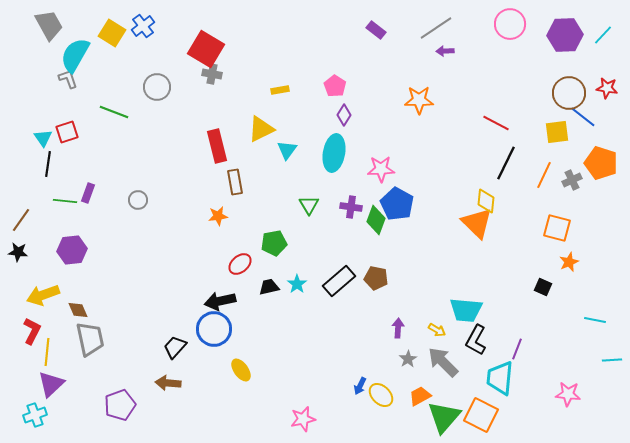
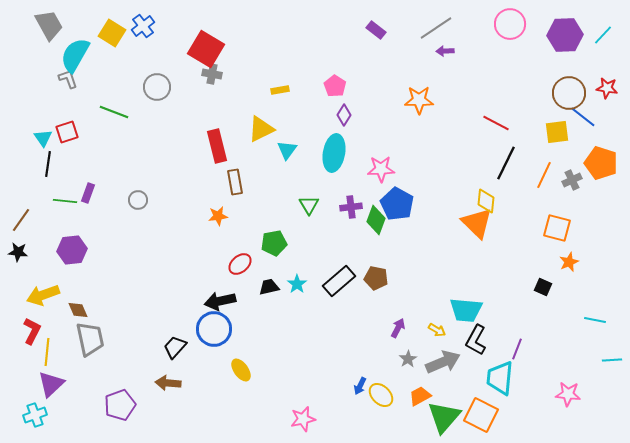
purple cross at (351, 207): rotated 15 degrees counterclockwise
purple arrow at (398, 328): rotated 24 degrees clockwise
gray arrow at (443, 362): rotated 112 degrees clockwise
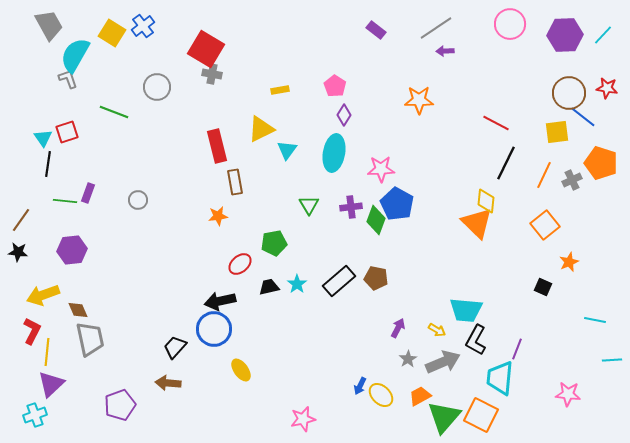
orange square at (557, 228): moved 12 px left, 3 px up; rotated 36 degrees clockwise
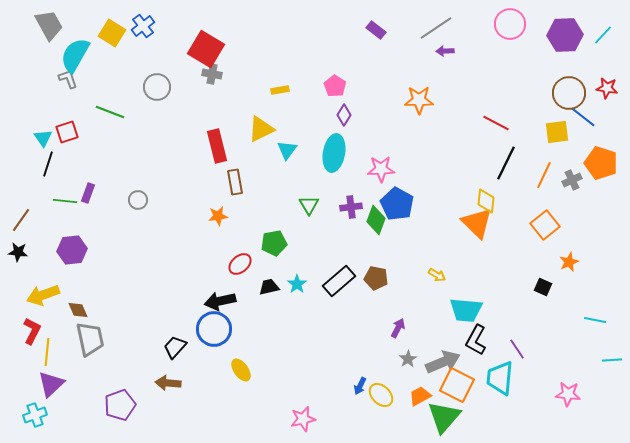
green line at (114, 112): moved 4 px left
black line at (48, 164): rotated 10 degrees clockwise
yellow arrow at (437, 330): moved 55 px up
purple line at (517, 349): rotated 55 degrees counterclockwise
orange square at (481, 415): moved 24 px left, 30 px up
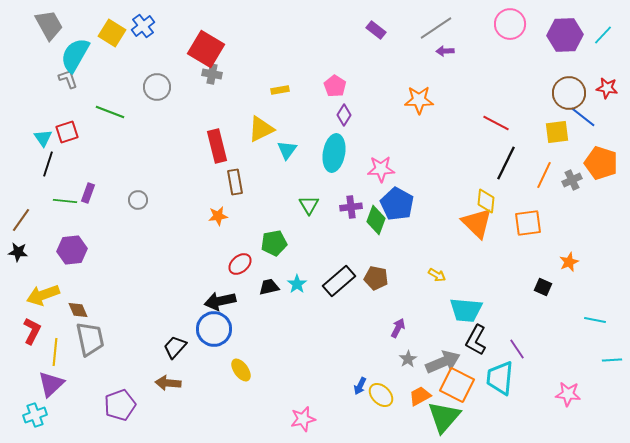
orange square at (545, 225): moved 17 px left, 2 px up; rotated 32 degrees clockwise
yellow line at (47, 352): moved 8 px right
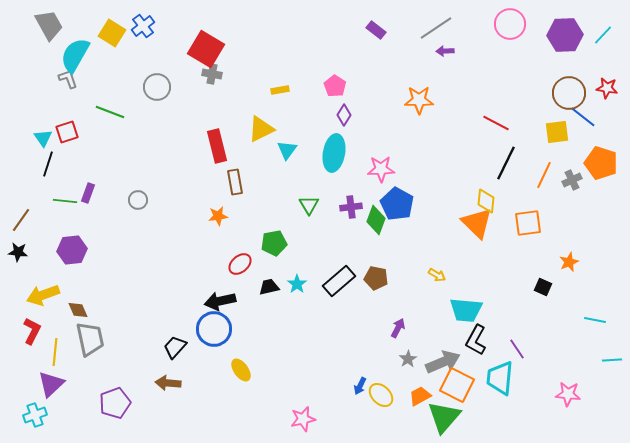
purple pentagon at (120, 405): moved 5 px left, 2 px up
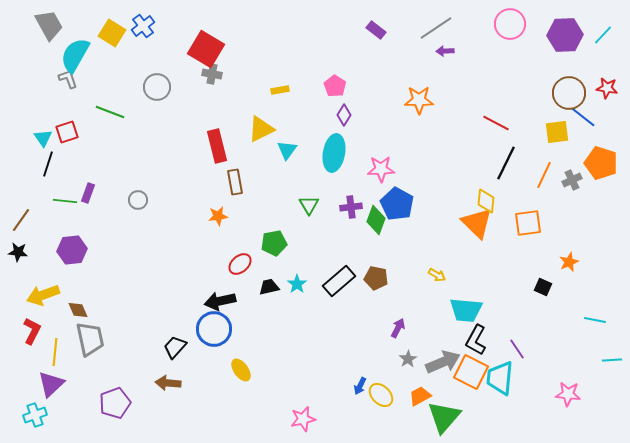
orange square at (457, 385): moved 14 px right, 13 px up
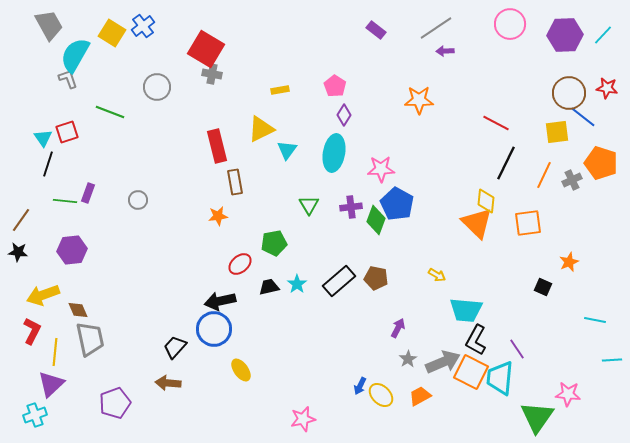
green triangle at (444, 417): moved 93 px right; rotated 6 degrees counterclockwise
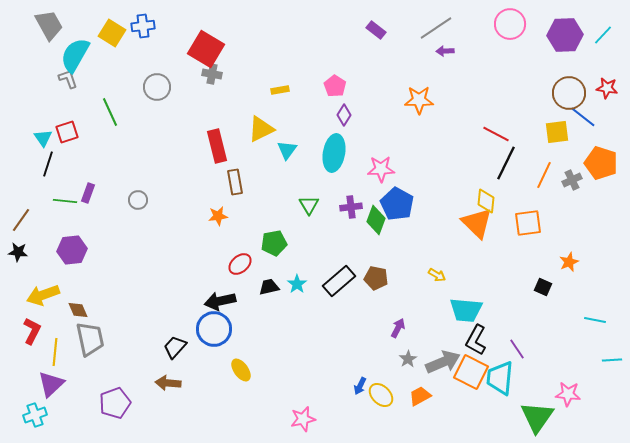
blue cross at (143, 26): rotated 30 degrees clockwise
green line at (110, 112): rotated 44 degrees clockwise
red line at (496, 123): moved 11 px down
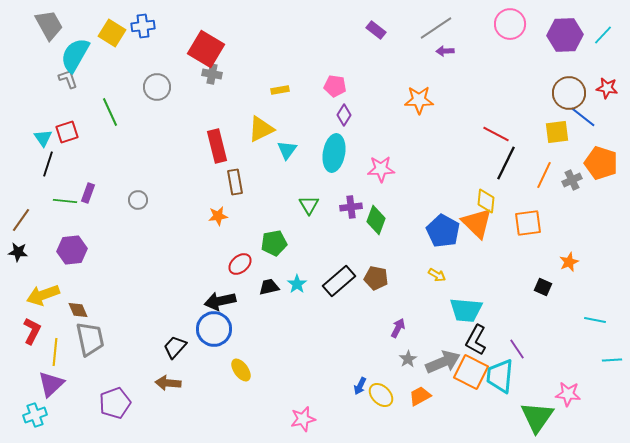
pink pentagon at (335, 86): rotated 25 degrees counterclockwise
blue pentagon at (397, 204): moved 46 px right, 27 px down
cyan trapezoid at (500, 378): moved 2 px up
